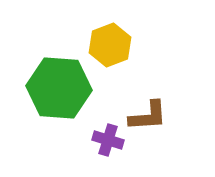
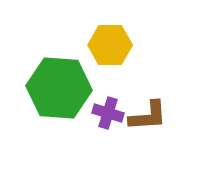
yellow hexagon: rotated 21 degrees clockwise
purple cross: moved 27 px up
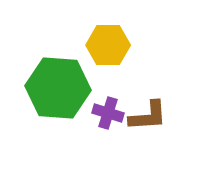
yellow hexagon: moved 2 px left
green hexagon: moved 1 px left
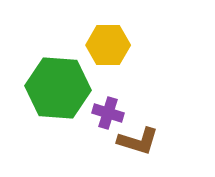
brown L-shape: moved 10 px left, 25 px down; rotated 21 degrees clockwise
